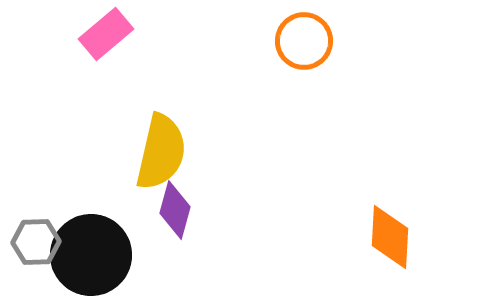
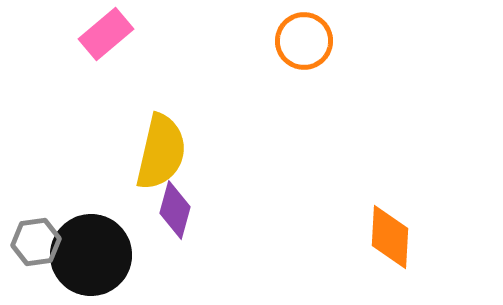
gray hexagon: rotated 6 degrees counterclockwise
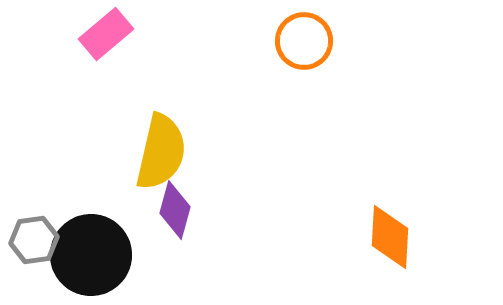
gray hexagon: moved 2 px left, 2 px up
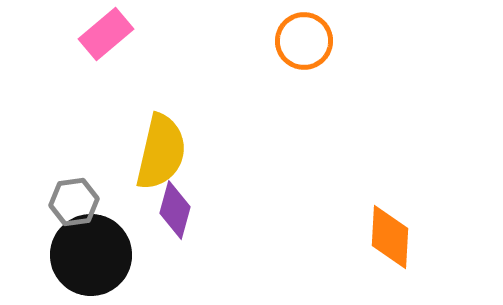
gray hexagon: moved 40 px right, 38 px up
